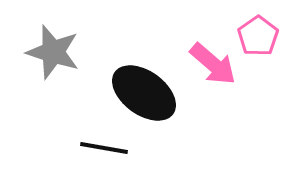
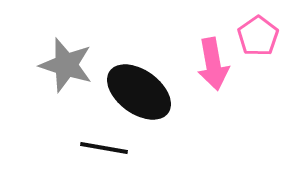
gray star: moved 13 px right, 13 px down
pink arrow: rotated 39 degrees clockwise
black ellipse: moved 5 px left, 1 px up
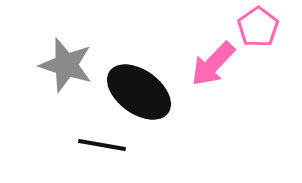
pink pentagon: moved 9 px up
pink arrow: rotated 54 degrees clockwise
black line: moved 2 px left, 3 px up
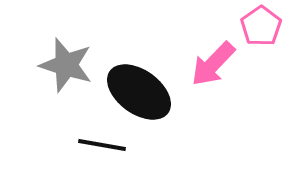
pink pentagon: moved 3 px right, 1 px up
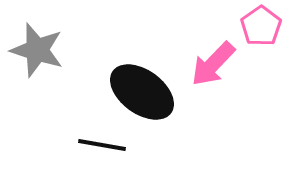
gray star: moved 29 px left, 15 px up
black ellipse: moved 3 px right
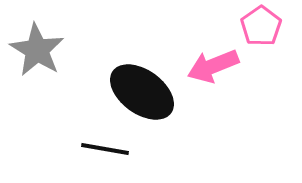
gray star: rotated 14 degrees clockwise
pink arrow: moved 2 px down; rotated 24 degrees clockwise
black line: moved 3 px right, 4 px down
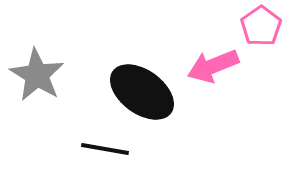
gray star: moved 25 px down
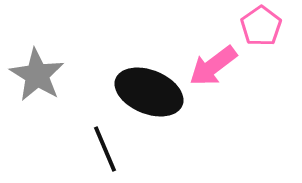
pink arrow: rotated 15 degrees counterclockwise
black ellipse: moved 7 px right; rotated 14 degrees counterclockwise
black line: rotated 57 degrees clockwise
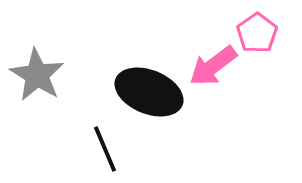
pink pentagon: moved 4 px left, 7 px down
